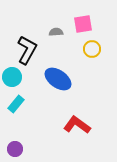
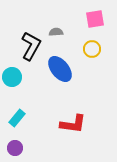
pink square: moved 12 px right, 5 px up
black L-shape: moved 4 px right, 4 px up
blue ellipse: moved 2 px right, 10 px up; rotated 16 degrees clockwise
cyan rectangle: moved 1 px right, 14 px down
red L-shape: moved 4 px left, 1 px up; rotated 152 degrees clockwise
purple circle: moved 1 px up
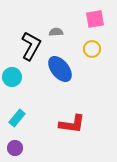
red L-shape: moved 1 px left
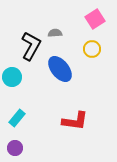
pink square: rotated 24 degrees counterclockwise
gray semicircle: moved 1 px left, 1 px down
red L-shape: moved 3 px right, 3 px up
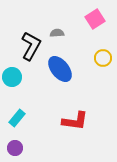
gray semicircle: moved 2 px right
yellow circle: moved 11 px right, 9 px down
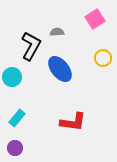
gray semicircle: moved 1 px up
red L-shape: moved 2 px left, 1 px down
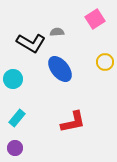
black L-shape: moved 3 px up; rotated 92 degrees clockwise
yellow circle: moved 2 px right, 4 px down
cyan circle: moved 1 px right, 2 px down
red L-shape: rotated 20 degrees counterclockwise
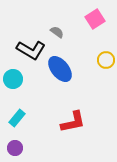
gray semicircle: rotated 40 degrees clockwise
black L-shape: moved 7 px down
yellow circle: moved 1 px right, 2 px up
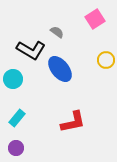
purple circle: moved 1 px right
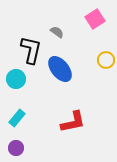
black L-shape: rotated 108 degrees counterclockwise
cyan circle: moved 3 px right
